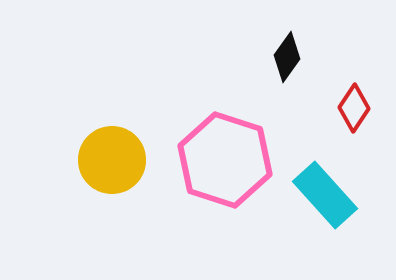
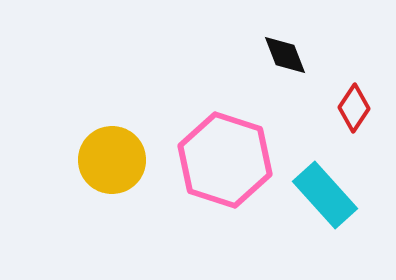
black diamond: moved 2 px left, 2 px up; rotated 57 degrees counterclockwise
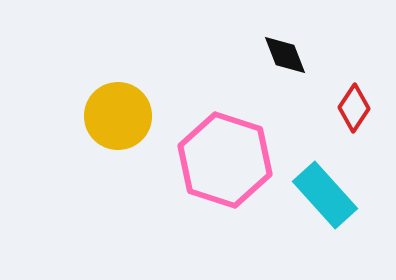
yellow circle: moved 6 px right, 44 px up
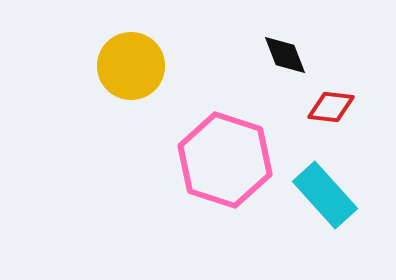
red diamond: moved 23 px left, 1 px up; rotated 63 degrees clockwise
yellow circle: moved 13 px right, 50 px up
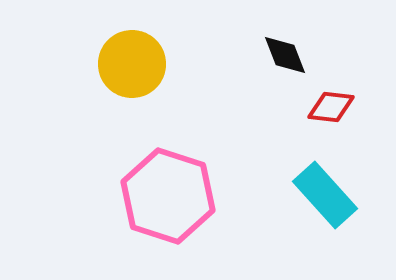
yellow circle: moved 1 px right, 2 px up
pink hexagon: moved 57 px left, 36 px down
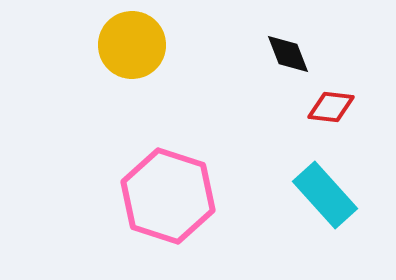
black diamond: moved 3 px right, 1 px up
yellow circle: moved 19 px up
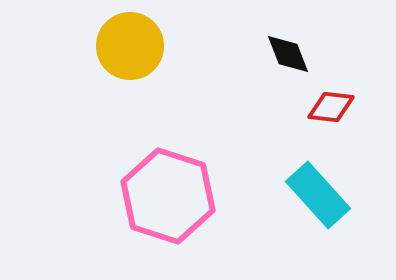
yellow circle: moved 2 px left, 1 px down
cyan rectangle: moved 7 px left
